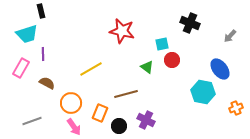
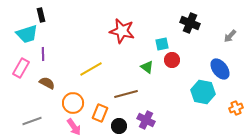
black rectangle: moved 4 px down
orange circle: moved 2 px right
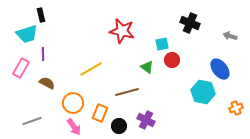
gray arrow: rotated 64 degrees clockwise
brown line: moved 1 px right, 2 px up
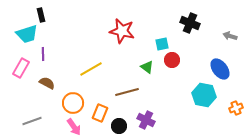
cyan hexagon: moved 1 px right, 3 px down
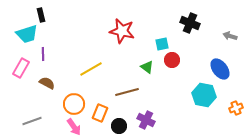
orange circle: moved 1 px right, 1 px down
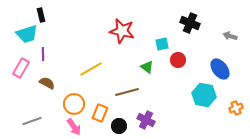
red circle: moved 6 px right
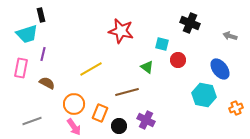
red star: moved 1 px left
cyan square: rotated 24 degrees clockwise
purple line: rotated 16 degrees clockwise
pink rectangle: rotated 18 degrees counterclockwise
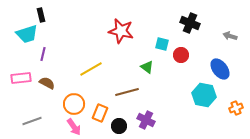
red circle: moved 3 px right, 5 px up
pink rectangle: moved 10 px down; rotated 72 degrees clockwise
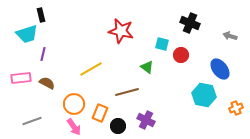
black circle: moved 1 px left
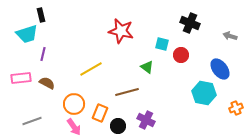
cyan hexagon: moved 2 px up
